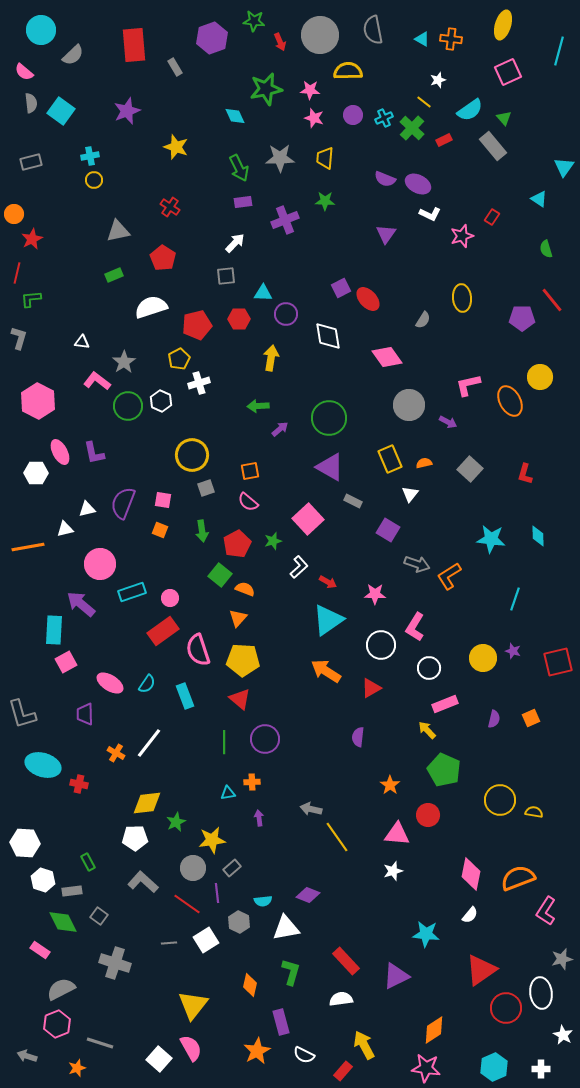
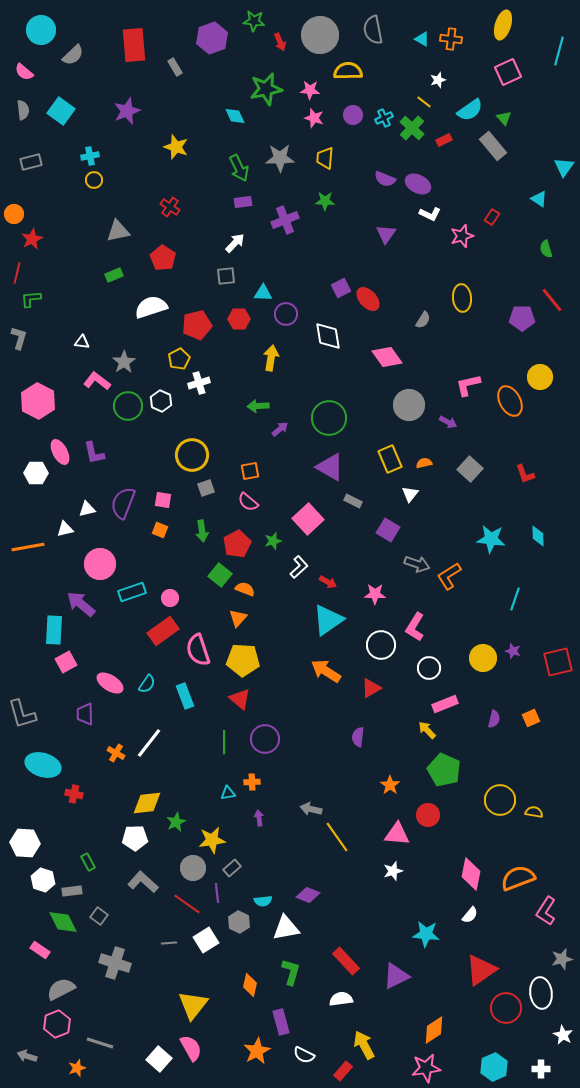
gray semicircle at (31, 103): moved 8 px left, 7 px down
red L-shape at (525, 474): rotated 35 degrees counterclockwise
red cross at (79, 784): moved 5 px left, 10 px down
pink star at (426, 1068): rotated 16 degrees counterclockwise
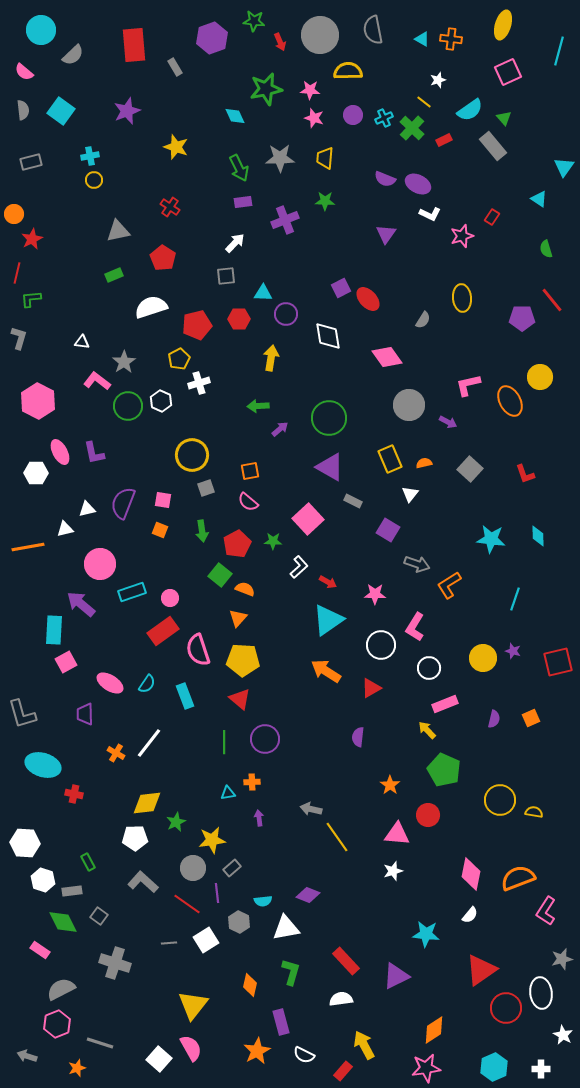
green star at (273, 541): rotated 18 degrees clockwise
orange L-shape at (449, 576): moved 9 px down
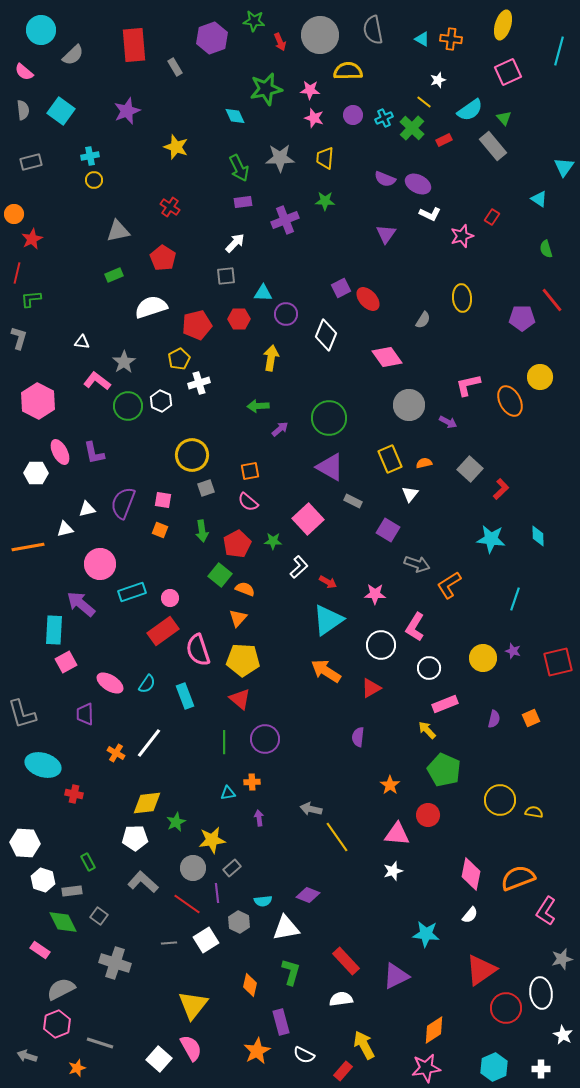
white diamond at (328, 336): moved 2 px left, 1 px up; rotated 32 degrees clockwise
red L-shape at (525, 474): moved 24 px left, 15 px down; rotated 115 degrees counterclockwise
